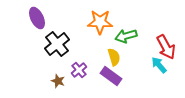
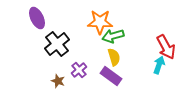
green arrow: moved 13 px left
cyan arrow: rotated 60 degrees clockwise
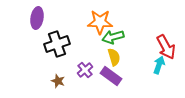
purple ellipse: rotated 35 degrees clockwise
green arrow: moved 1 px down
black cross: rotated 20 degrees clockwise
purple cross: moved 6 px right
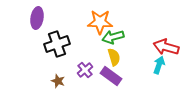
red arrow: rotated 135 degrees clockwise
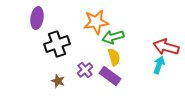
orange star: moved 4 px left; rotated 10 degrees counterclockwise
purple rectangle: moved 1 px left
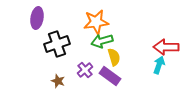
green arrow: moved 11 px left, 4 px down
red arrow: rotated 15 degrees counterclockwise
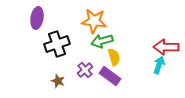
orange star: moved 2 px left, 1 px up; rotated 15 degrees clockwise
